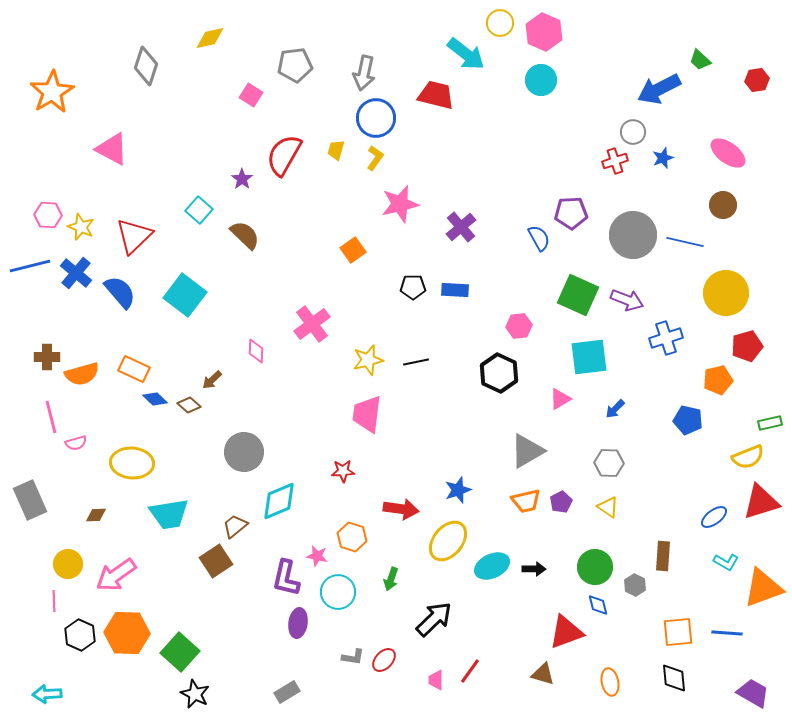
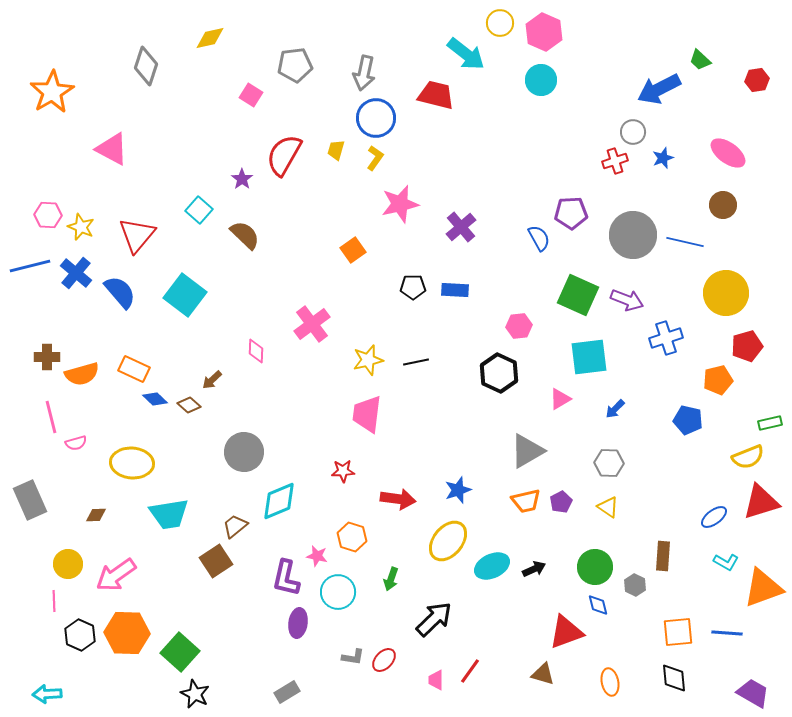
red triangle at (134, 236): moved 3 px right, 1 px up; rotated 6 degrees counterclockwise
red arrow at (401, 509): moved 3 px left, 10 px up
black arrow at (534, 569): rotated 25 degrees counterclockwise
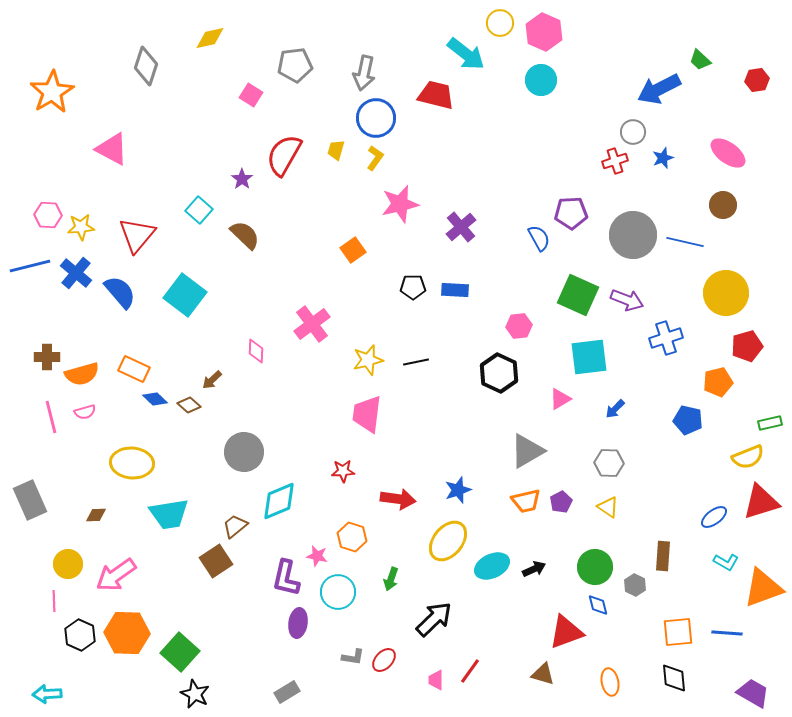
yellow star at (81, 227): rotated 28 degrees counterclockwise
orange pentagon at (718, 380): moved 2 px down
pink semicircle at (76, 443): moved 9 px right, 31 px up
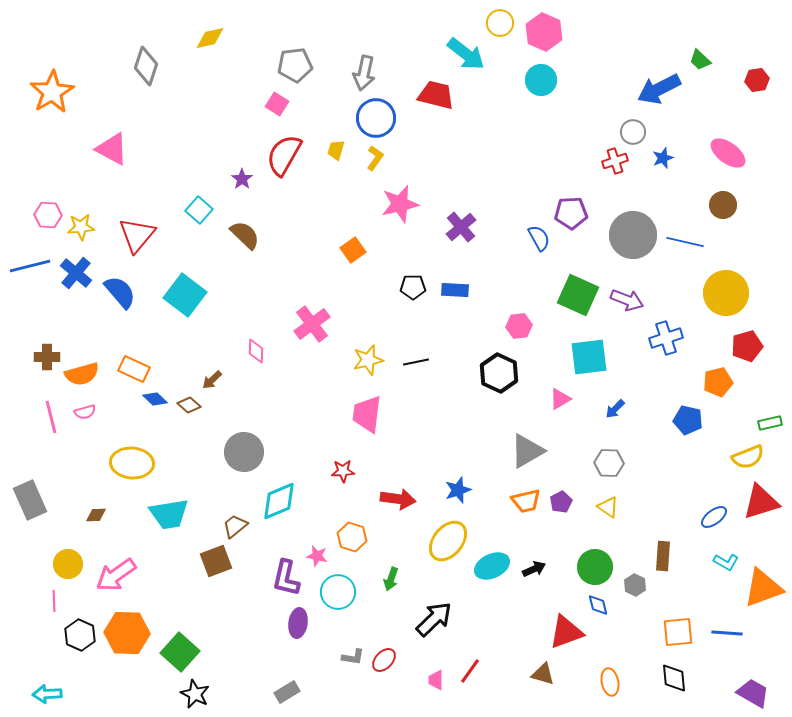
pink square at (251, 95): moved 26 px right, 9 px down
brown square at (216, 561): rotated 12 degrees clockwise
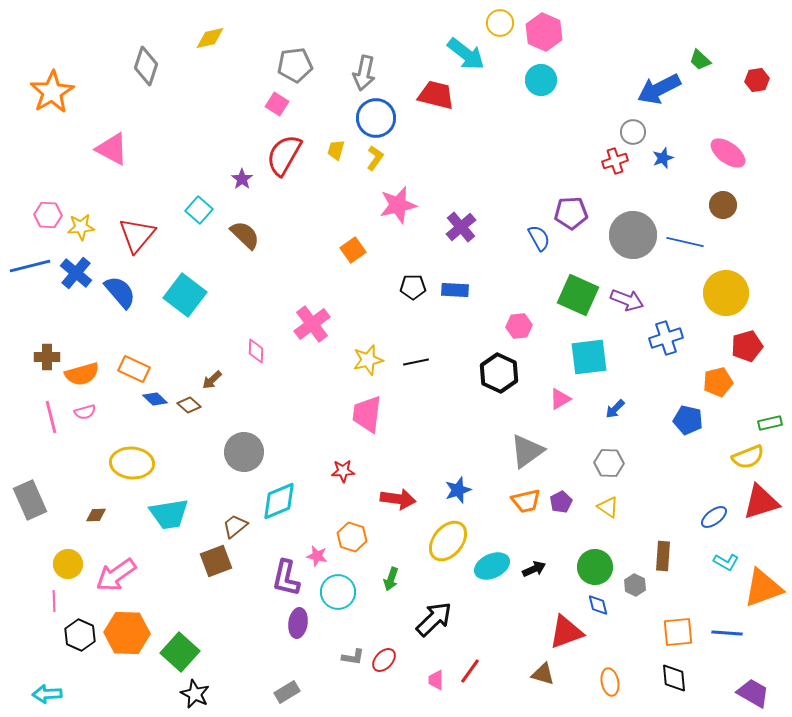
pink star at (400, 204): moved 2 px left, 1 px down
gray triangle at (527, 451): rotated 6 degrees counterclockwise
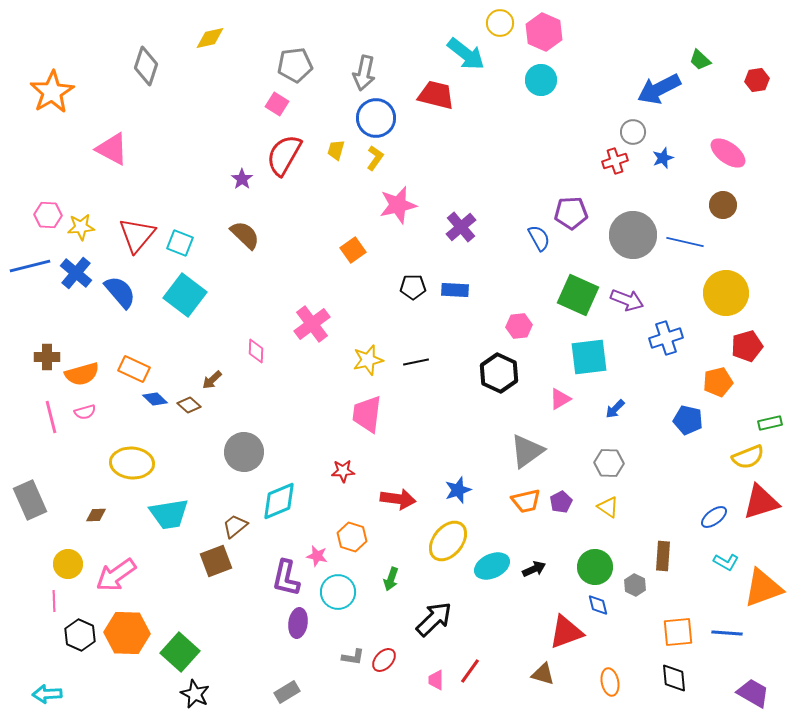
cyan square at (199, 210): moved 19 px left, 33 px down; rotated 20 degrees counterclockwise
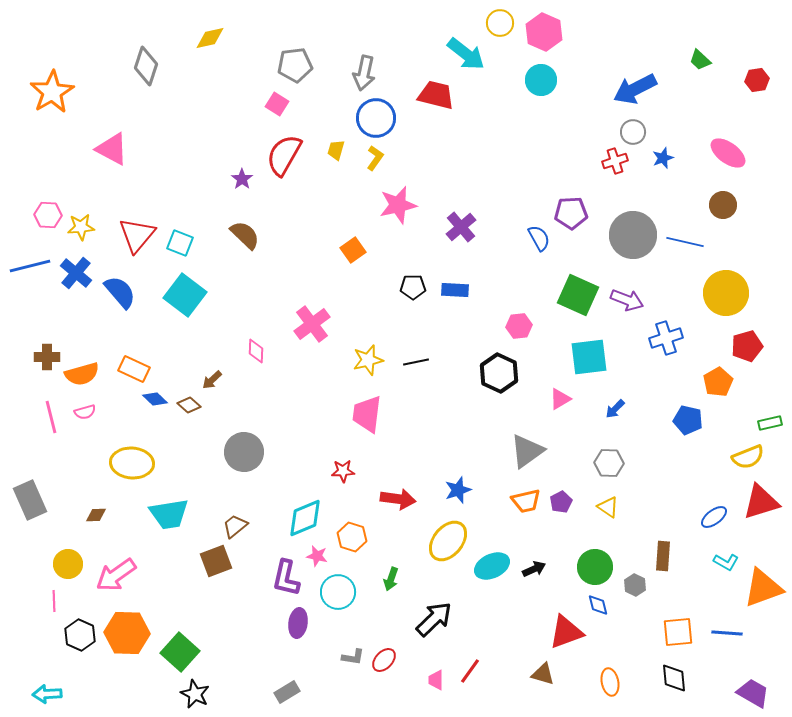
blue arrow at (659, 89): moved 24 px left
orange pentagon at (718, 382): rotated 16 degrees counterclockwise
cyan diamond at (279, 501): moved 26 px right, 17 px down
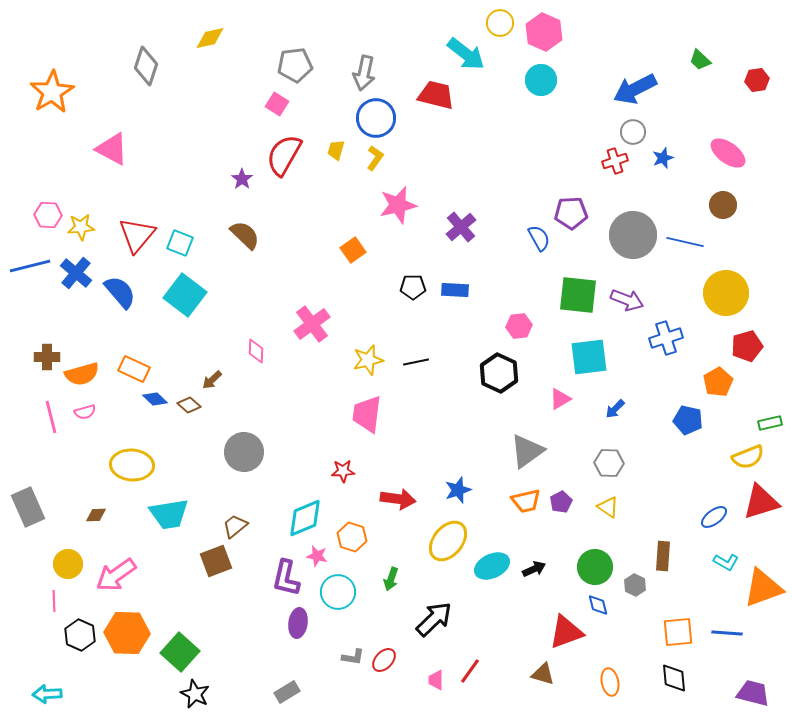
green square at (578, 295): rotated 18 degrees counterclockwise
yellow ellipse at (132, 463): moved 2 px down
gray rectangle at (30, 500): moved 2 px left, 7 px down
purple trapezoid at (753, 693): rotated 16 degrees counterclockwise
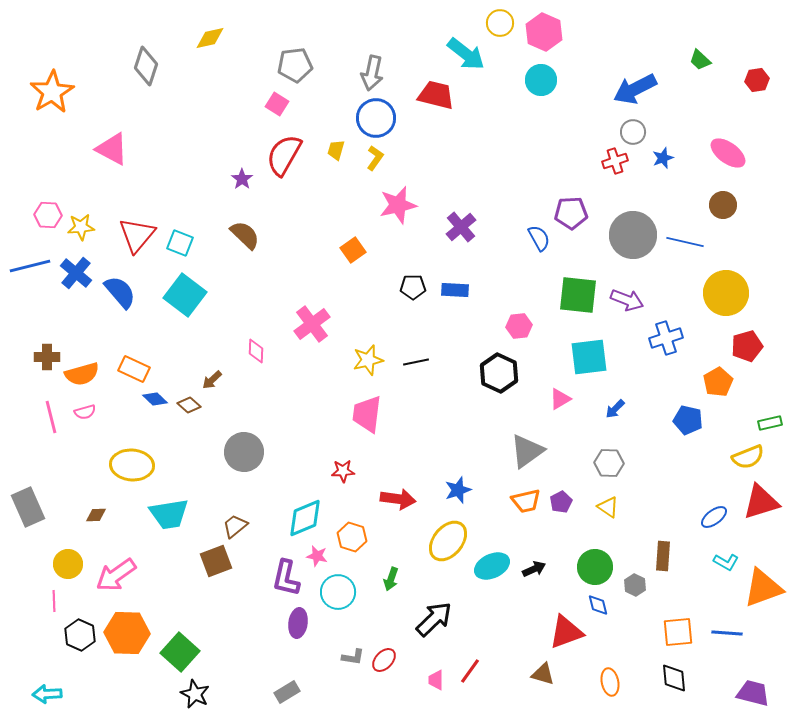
gray arrow at (364, 73): moved 8 px right
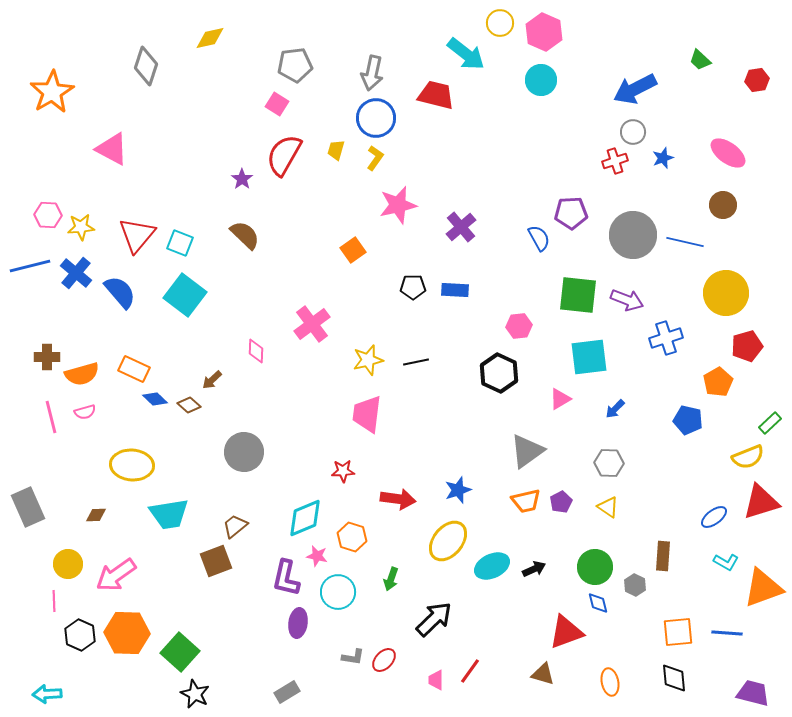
green rectangle at (770, 423): rotated 30 degrees counterclockwise
blue diamond at (598, 605): moved 2 px up
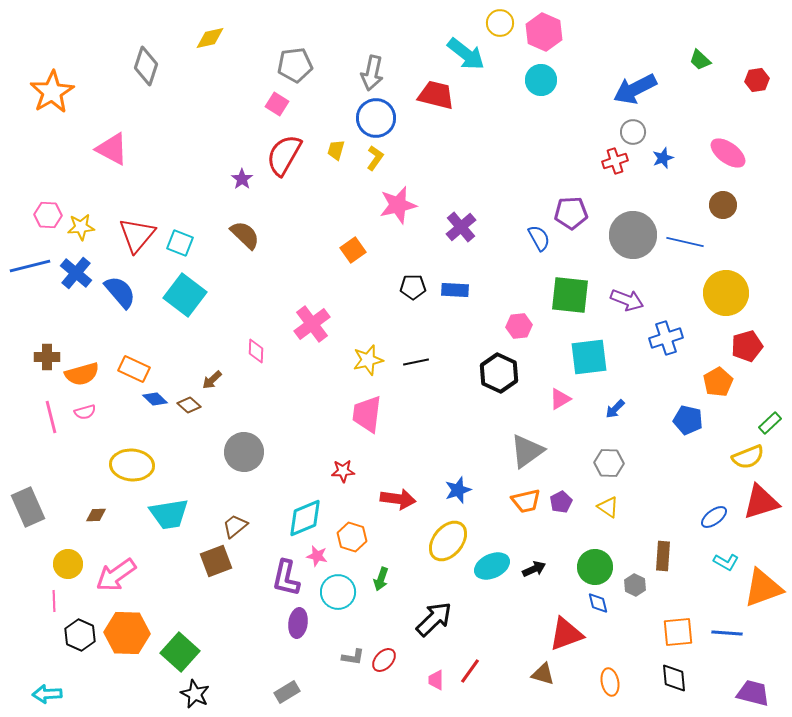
green square at (578, 295): moved 8 px left
green arrow at (391, 579): moved 10 px left
red triangle at (566, 632): moved 2 px down
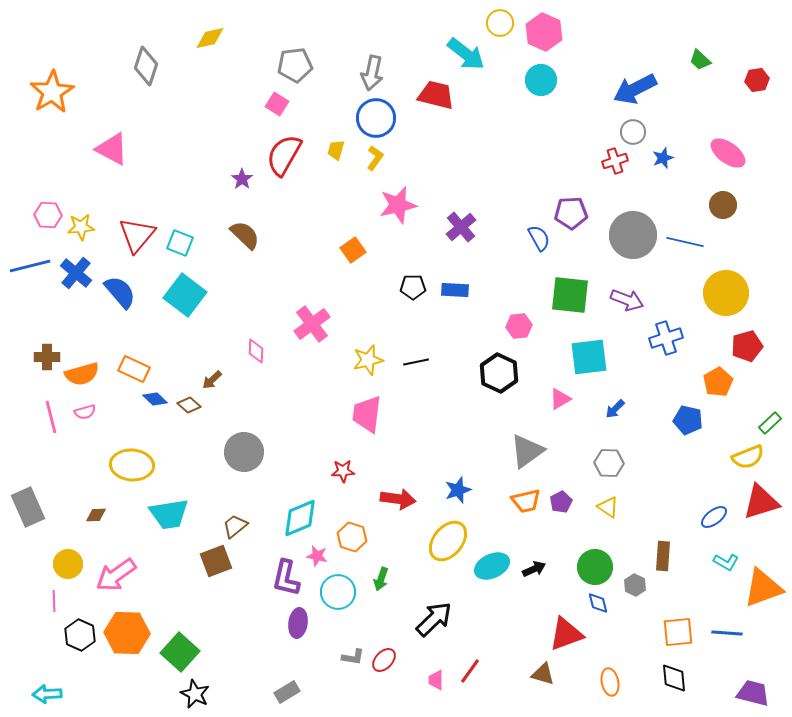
cyan diamond at (305, 518): moved 5 px left
